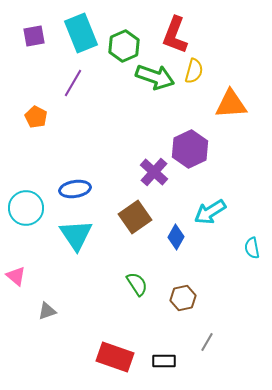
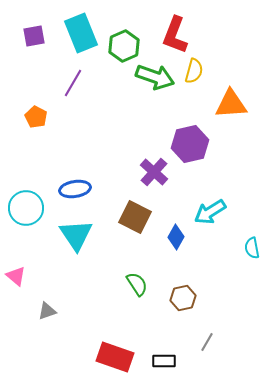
purple hexagon: moved 5 px up; rotated 12 degrees clockwise
brown square: rotated 28 degrees counterclockwise
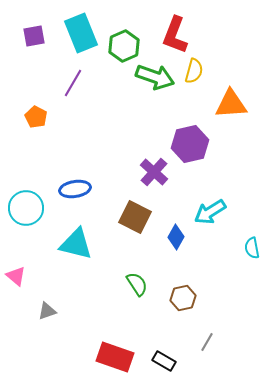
cyan triangle: moved 9 px down; rotated 42 degrees counterclockwise
black rectangle: rotated 30 degrees clockwise
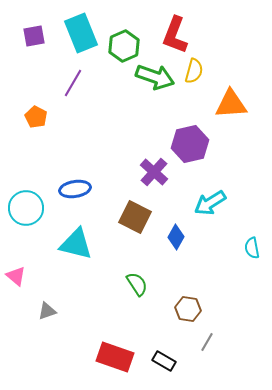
cyan arrow: moved 9 px up
brown hexagon: moved 5 px right, 11 px down; rotated 20 degrees clockwise
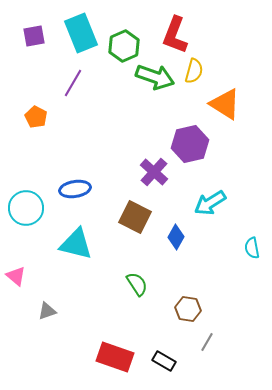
orange triangle: moved 6 px left; rotated 36 degrees clockwise
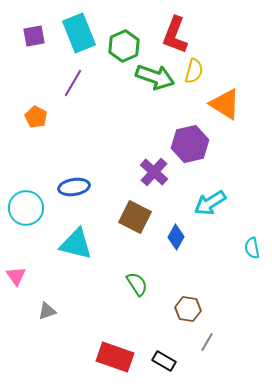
cyan rectangle: moved 2 px left
blue ellipse: moved 1 px left, 2 px up
pink triangle: rotated 15 degrees clockwise
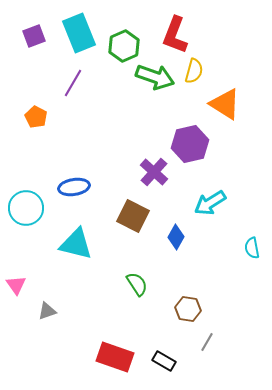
purple square: rotated 10 degrees counterclockwise
brown square: moved 2 px left, 1 px up
pink triangle: moved 9 px down
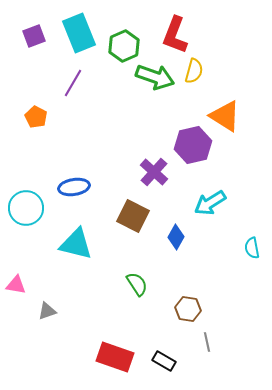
orange triangle: moved 12 px down
purple hexagon: moved 3 px right, 1 px down
pink triangle: rotated 45 degrees counterclockwise
gray line: rotated 42 degrees counterclockwise
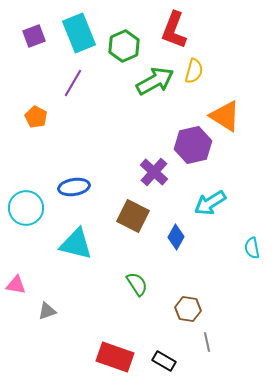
red L-shape: moved 1 px left, 5 px up
green arrow: moved 4 px down; rotated 48 degrees counterclockwise
